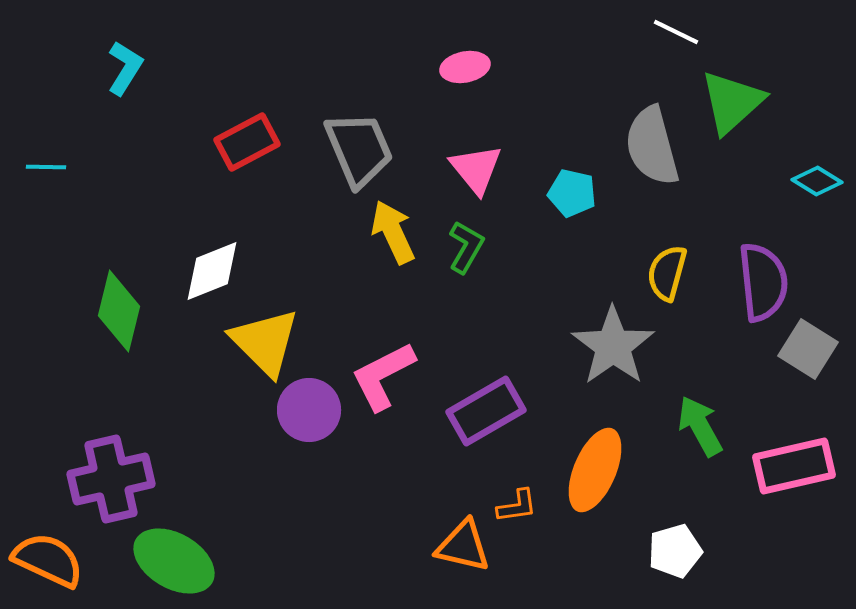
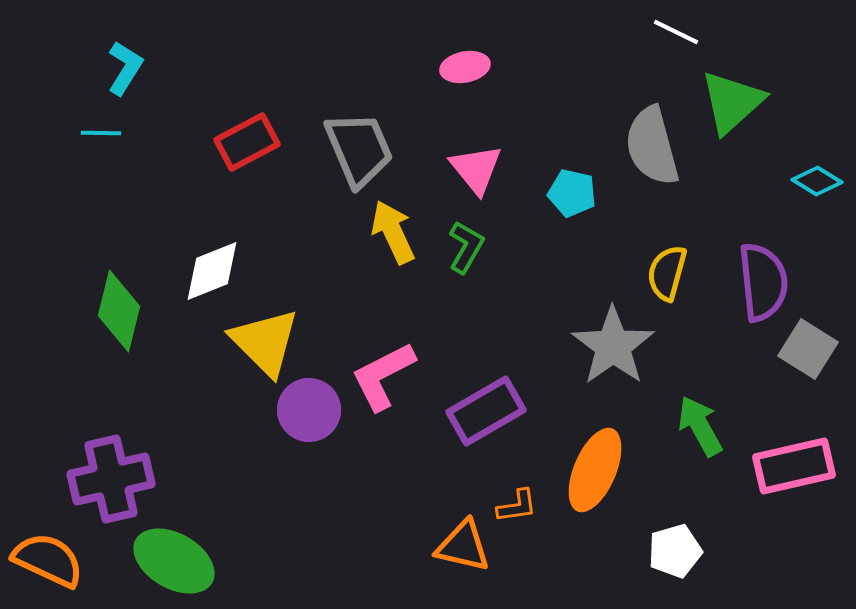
cyan line: moved 55 px right, 34 px up
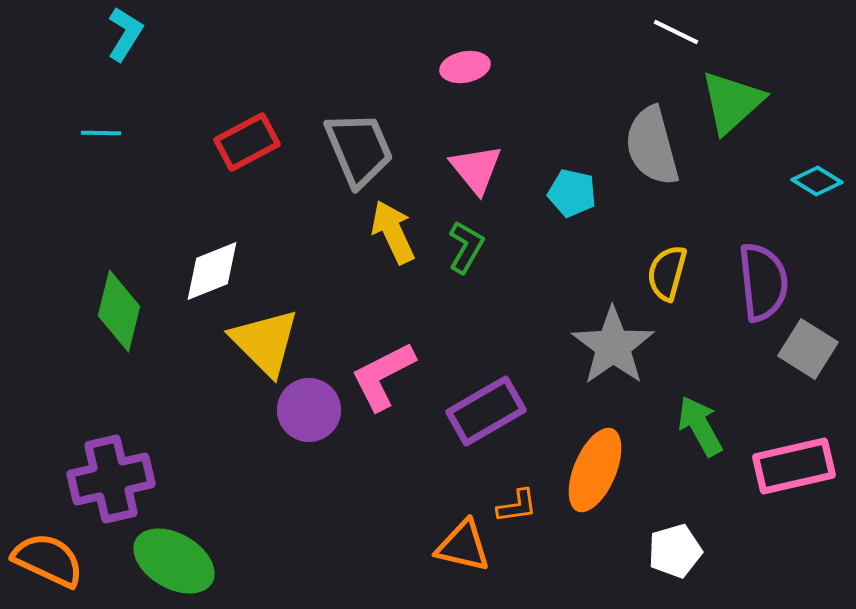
cyan L-shape: moved 34 px up
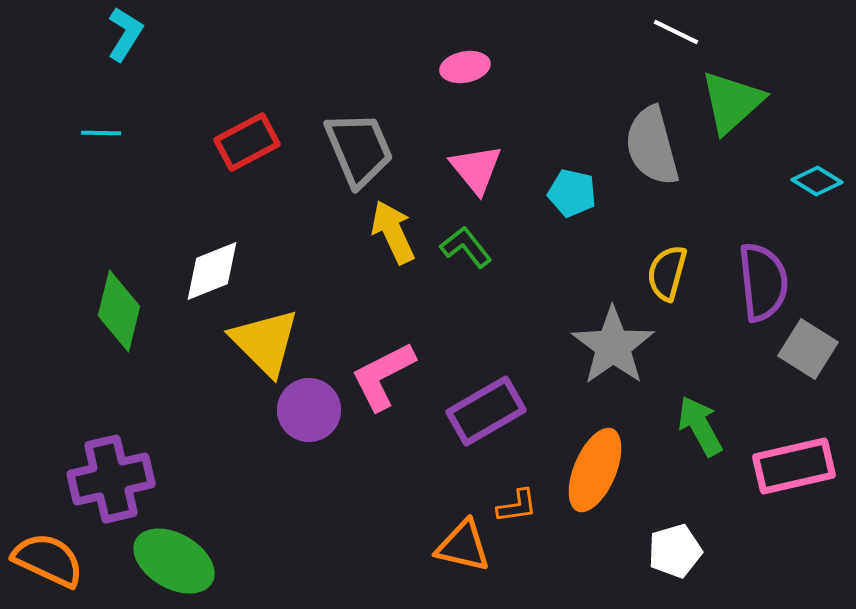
green L-shape: rotated 68 degrees counterclockwise
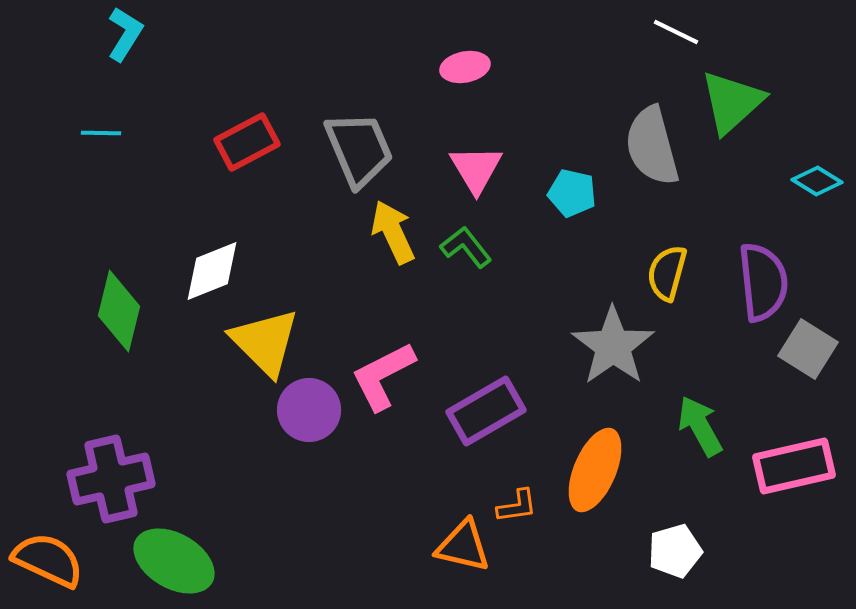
pink triangle: rotated 8 degrees clockwise
